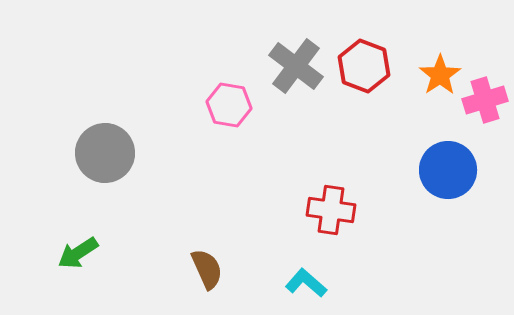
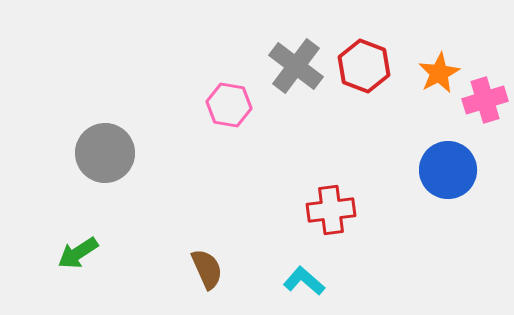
orange star: moved 1 px left, 2 px up; rotated 6 degrees clockwise
red cross: rotated 15 degrees counterclockwise
cyan L-shape: moved 2 px left, 2 px up
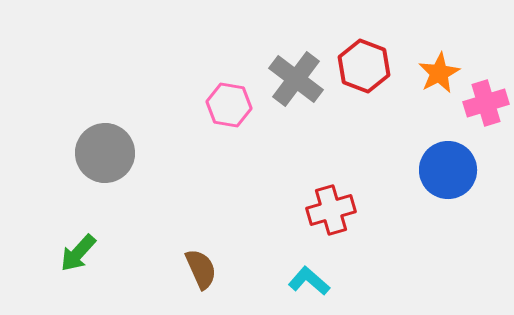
gray cross: moved 13 px down
pink cross: moved 1 px right, 3 px down
red cross: rotated 9 degrees counterclockwise
green arrow: rotated 15 degrees counterclockwise
brown semicircle: moved 6 px left
cyan L-shape: moved 5 px right
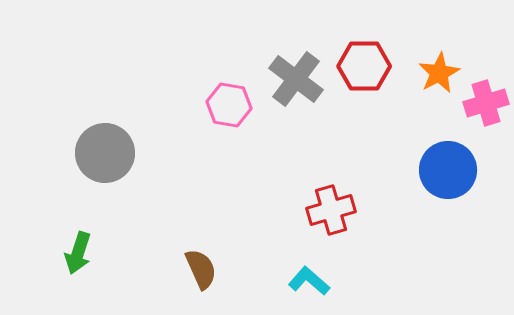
red hexagon: rotated 21 degrees counterclockwise
green arrow: rotated 24 degrees counterclockwise
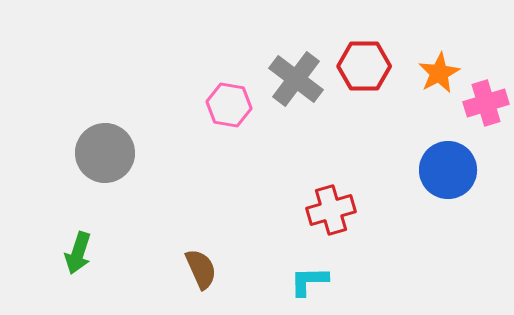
cyan L-shape: rotated 42 degrees counterclockwise
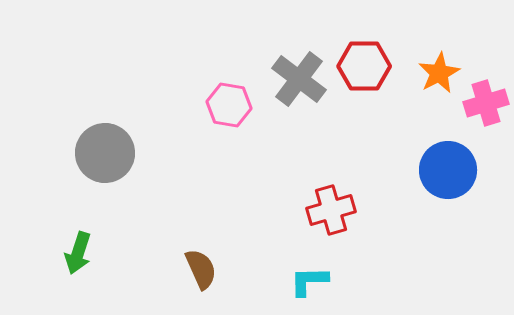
gray cross: moved 3 px right
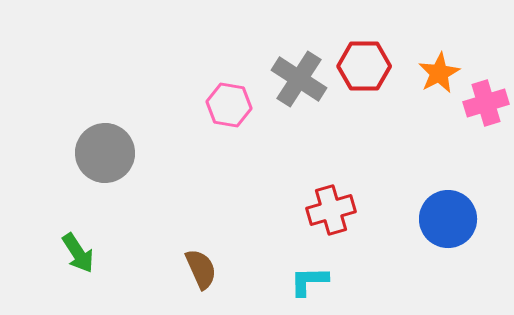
gray cross: rotated 4 degrees counterclockwise
blue circle: moved 49 px down
green arrow: rotated 51 degrees counterclockwise
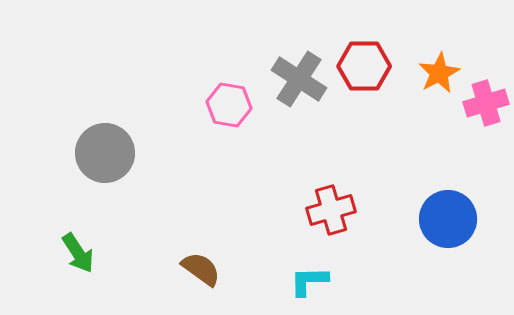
brown semicircle: rotated 30 degrees counterclockwise
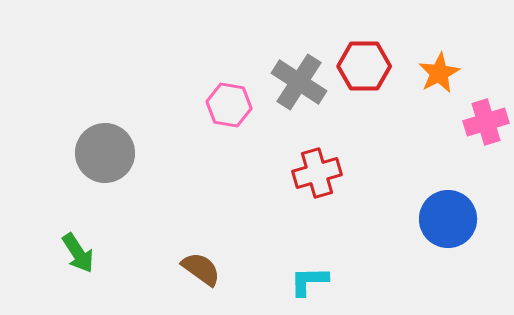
gray cross: moved 3 px down
pink cross: moved 19 px down
red cross: moved 14 px left, 37 px up
